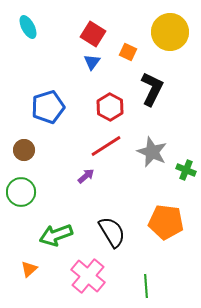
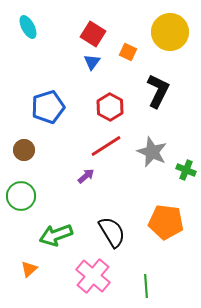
black L-shape: moved 6 px right, 2 px down
green circle: moved 4 px down
pink cross: moved 5 px right
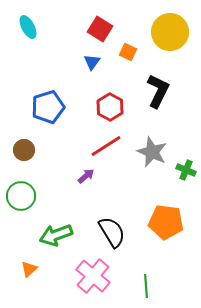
red square: moved 7 px right, 5 px up
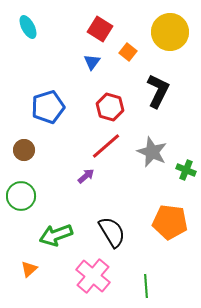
orange square: rotated 12 degrees clockwise
red hexagon: rotated 12 degrees counterclockwise
red line: rotated 8 degrees counterclockwise
orange pentagon: moved 4 px right
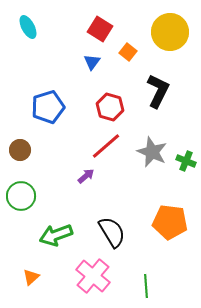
brown circle: moved 4 px left
green cross: moved 9 px up
orange triangle: moved 2 px right, 8 px down
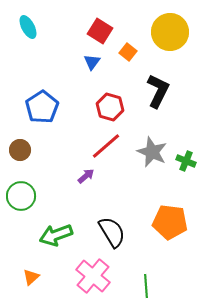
red square: moved 2 px down
blue pentagon: moved 6 px left; rotated 16 degrees counterclockwise
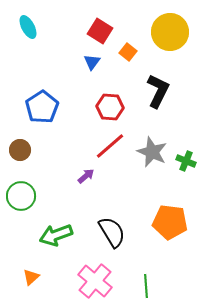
red hexagon: rotated 12 degrees counterclockwise
red line: moved 4 px right
pink cross: moved 2 px right, 5 px down
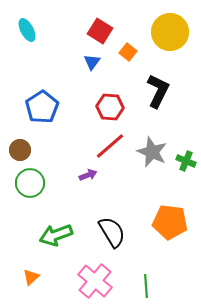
cyan ellipse: moved 1 px left, 3 px down
purple arrow: moved 2 px right, 1 px up; rotated 18 degrees clockwise
green circle: moved 9 px right, 13 px up
